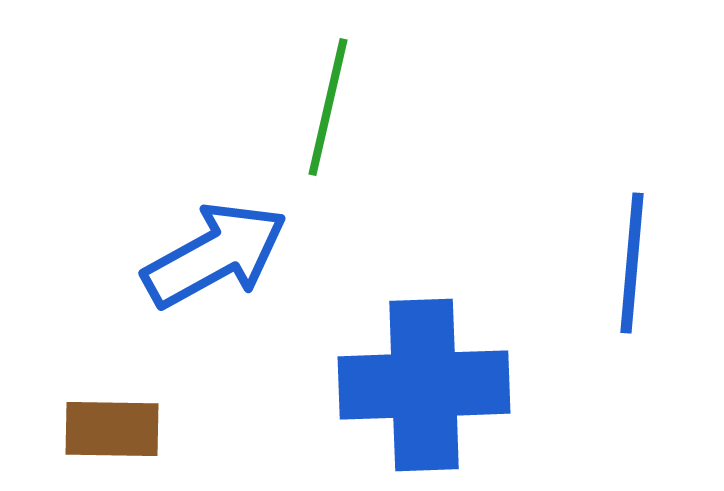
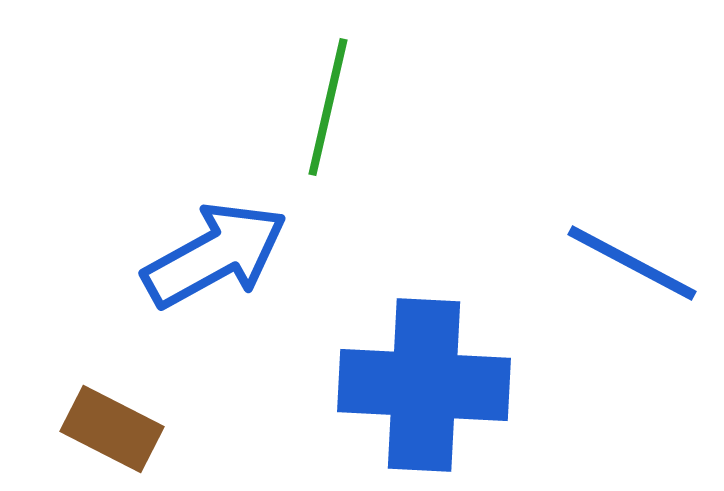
blue line: rotated 67 degrees counterclockwise
blue cross: rotated 5 degrees clockwise
brown rectangle: rotated 26 degrees clockwise
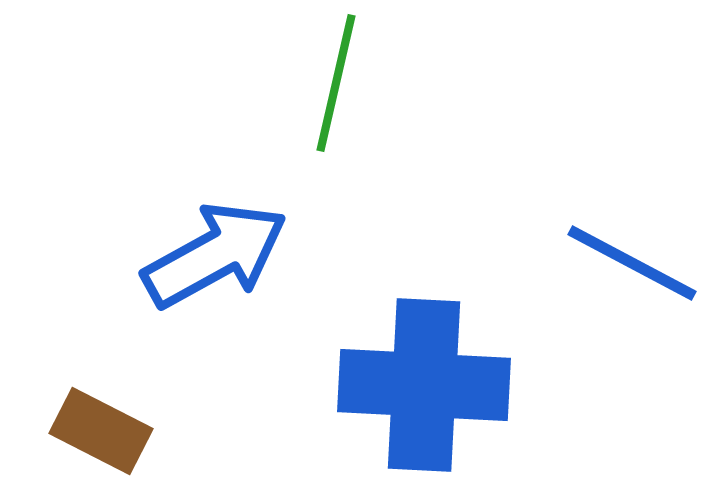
green line: moved 8 px right, 24 px up
brown rectangle: moved 11 px left, 2 px down
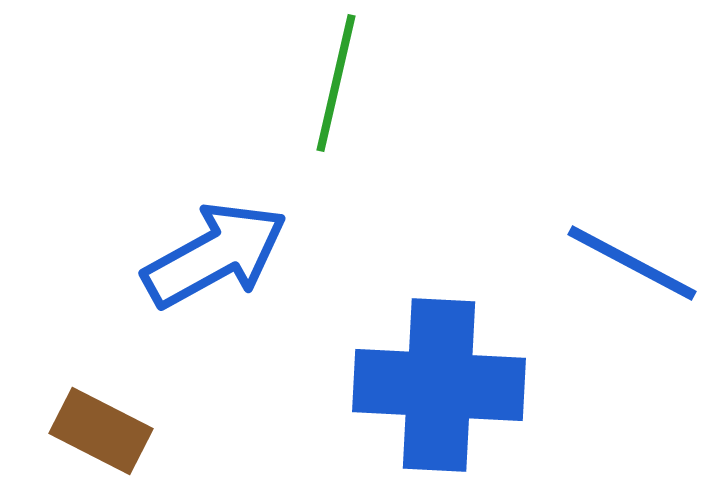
blue cross: moved 15 px right
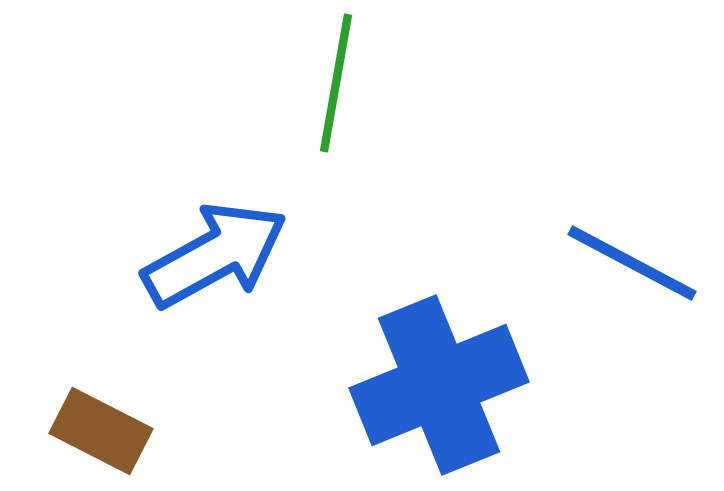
green line: rotated 3 degrees counterclockwise
blue cross: rotated 25 degrees counterclockwise
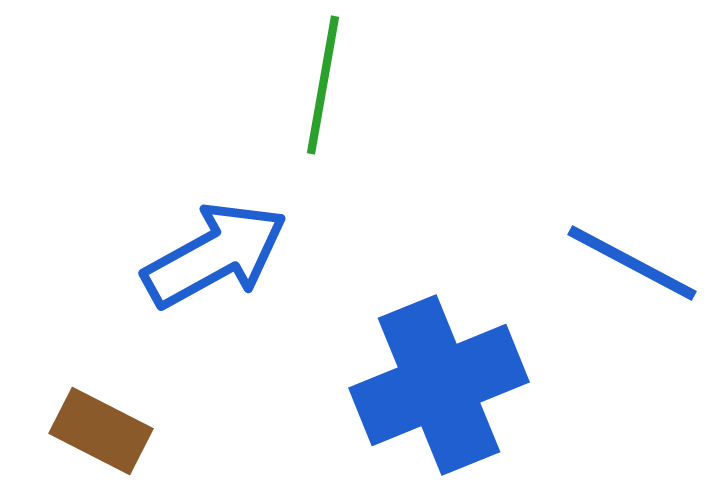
green line: moved 13 px left, 2 px down
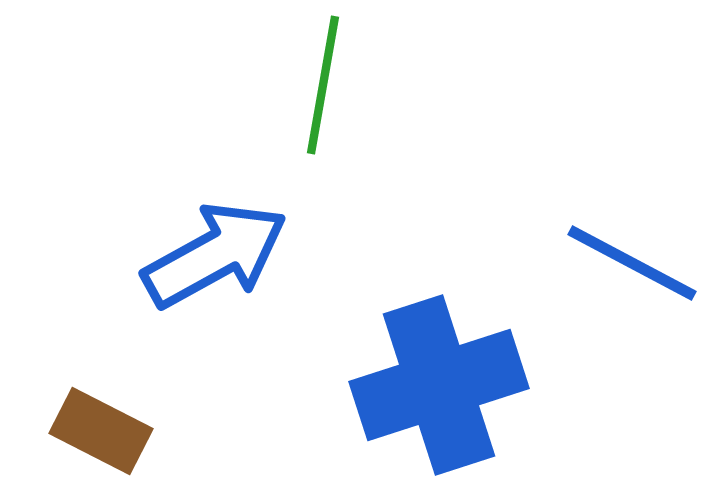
blue cross: rotated 4 degrees clockwise
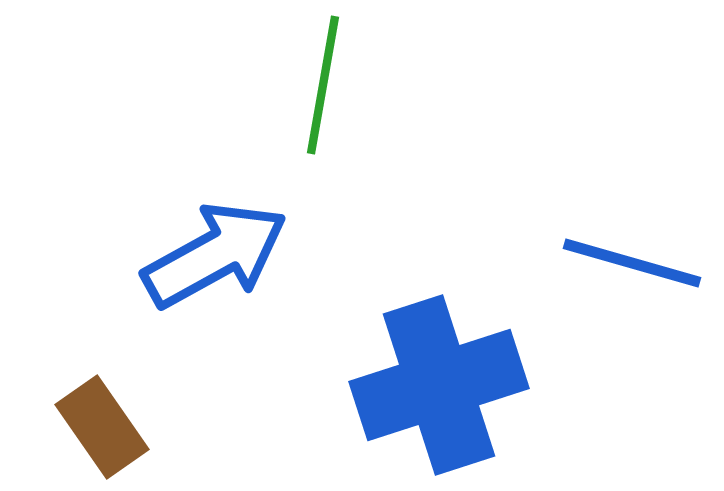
blue line: rotated 12 degrees counterclockwise
brown rectangle: moved 1 px right, 4 px up; rotated 28 degrees clockwise
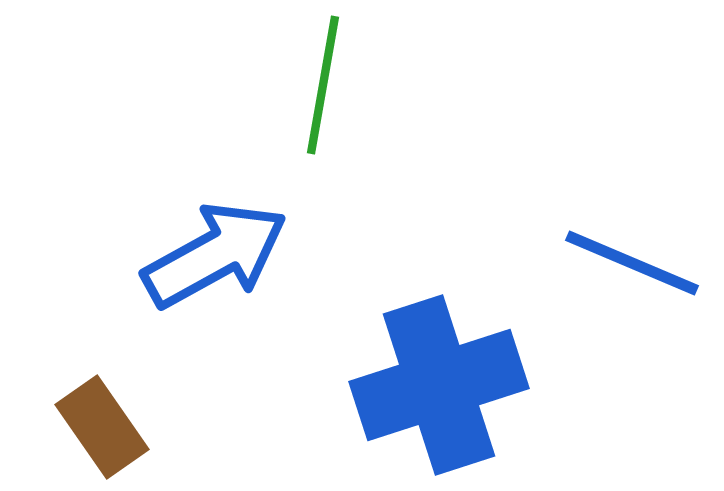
blue line: rotated 7 degrees clockwise
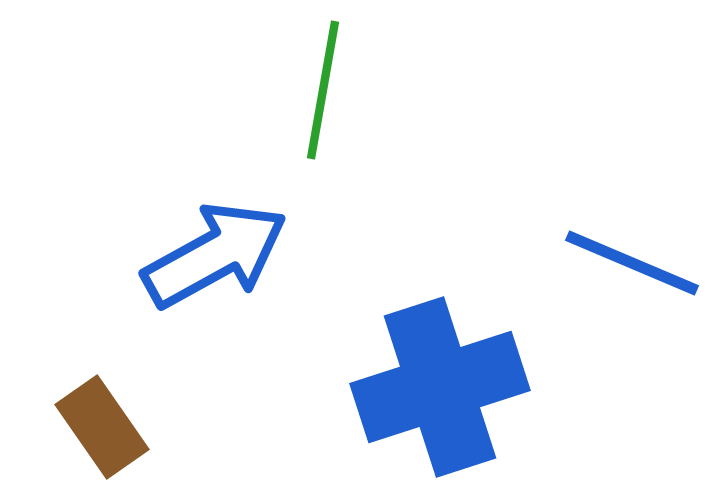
green line: moved 5 px down
blue cross: moved 1 px right, 2 px down
